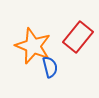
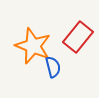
blue semicircle: moved 3 px right
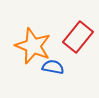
blue semicircle: rotated 65 degrees counterclockwise
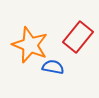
orange star: moved 3 px left, 1 px up
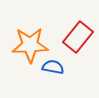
orange star: rotated 24 degrees counterclockwise
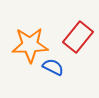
blue semicircle: rotated 15 degrees clockwise
